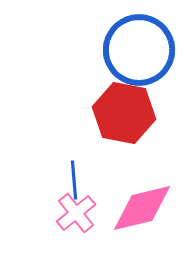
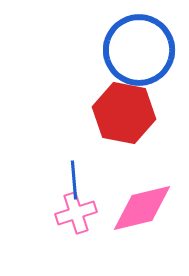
pink cross: rotated 21 degrees clockwise
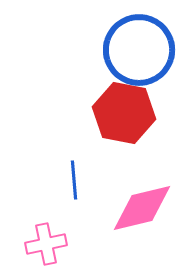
pink cross: moved 30 px left, 31 px down; rotated 6 degrees clockwise
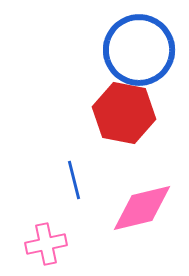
blue line: rotated 9 degrees counterclockwise
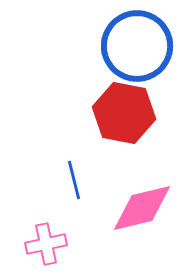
blue circle: moved 2 px left, 4 px up
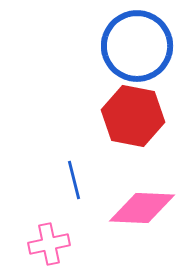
red hexagon: moved 9 px right, 3 px down
pink diamond: rotated 16 degrees clockwise
pink cross: moved 3 px right
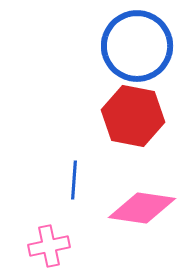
blue line: rotated 18 degrees clockwise
pink diamond: rotated 6 degrees clockwise
pink cross: moved 2 px down
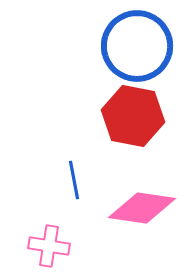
blue line: rotated 15 degrees counterclockwise
pink cross: rotated 21 degrees clockwise
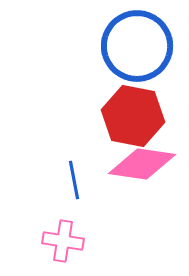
pink diamond: moved 44 px up
pink cross: moved 14 px right, 5 px up
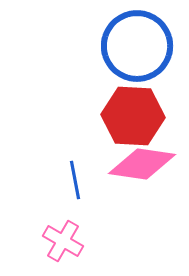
red hexagon: rotated 8 degrees counterclockwise
blue line: moved 1 px right
pink cross: rotated 21 degrees clockwise
